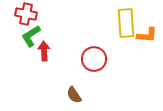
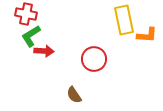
yellow rectangle: moved 2 px left, 3 px up; rotated 8 degrees counterclockwise
red arrow: rotated 96 degrees clockwise
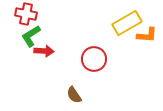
yellow rectangle: moved 3 px right, 3 px down; rotated 72 degrees clockwise
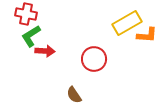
red arrow: moved 1 px right
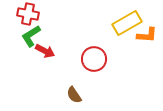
red cross: moved 2 px right
red arrow: rotated 24 degrees clockwise
